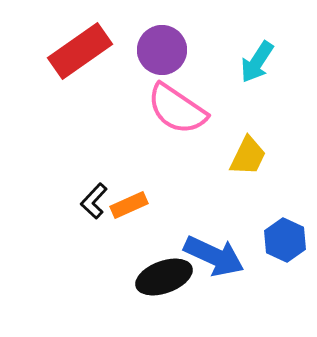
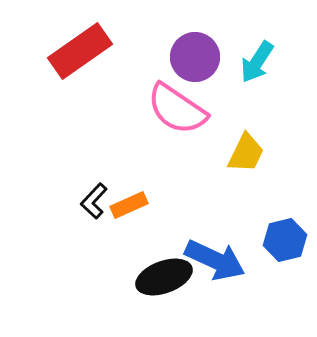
purple circle: moved 33 px right, 7 px down
yellow trapezoid: moved 2 px left, 3 px up
blue hexagon: rotated 21 degrees clockwise
blue arrow: moved 1 px right, 4 px down
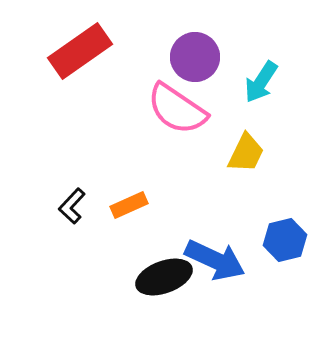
cyan arrow: moved 4 px right, 20 px down
black L-shape: moved 22 px left, 5 px down
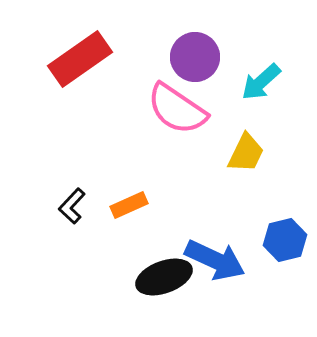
red rectangle: moved 8 px down
cyan arrow: rotated 15 degrees clockwise
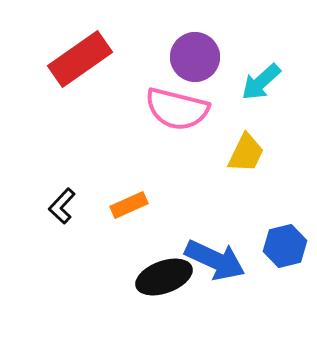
pink semicircle: rotated 20 degrees counterclockwise
black L-shape: moved 10 px left
blue hexagon: moved 6 px down
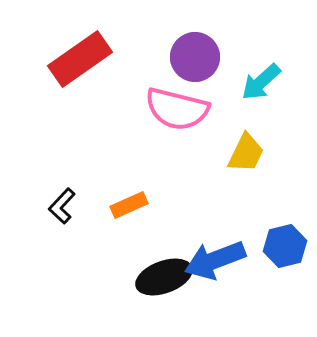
blue arrow: rotated 134 degrees clockwise
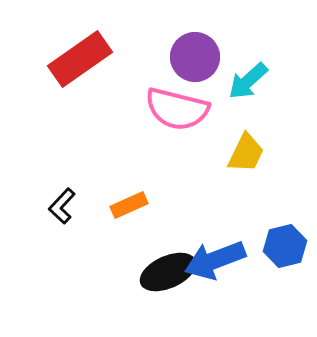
cyan arrow: moved 13 px left, 1 px up
black ellipse: moved 4 px right, 5 px up; rotated 4 degrees counterclockwise
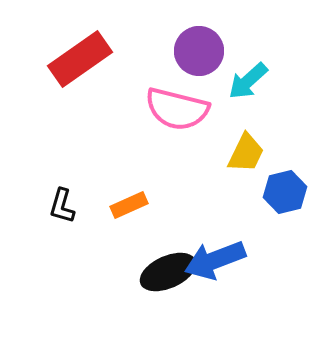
purple circle: moved 4 px right, 6 px up
black L-shape: rotated 27 degrees counterclockwise
blue hexagon: moved 54 px up
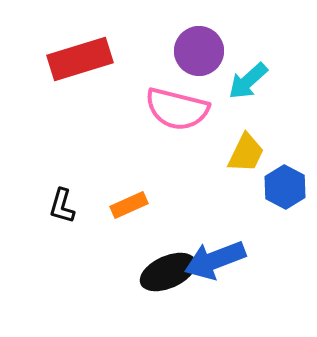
red rectangle: rotated 18 degrees clockwise
blue hexagon: moved 5 px up; rotated 18 degrees counterclockwise
